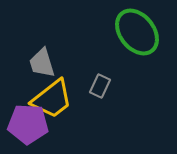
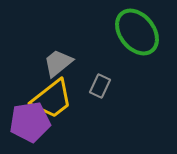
gray trapezoid: moved 16 px right; rotated 68 degrees clockwise
purple pentagon: moved 2 px right, 2 px up; rotated 12 degrees counterclockwise
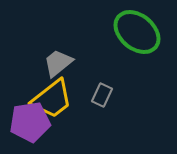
green ellipse: rotated 12 degrees counterclockwise
gray rectangle: moved 2 px right, 9 px down
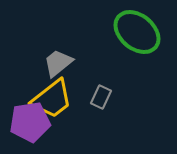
gray rectangle: moved 1 px left, 2 px down
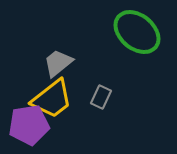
purple pentagon: moved 1 px left, 3 px down
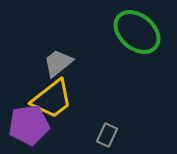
gray rectangle: moved 6 px right, 38 px down
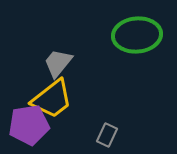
green ellipse: moved 3 px down; rotated 45 degrees counterclockwise
gray trapezoid: rotated 12 degrees counterclockwise
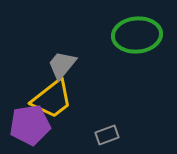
gray trapezoid: moved 4 px right, 2 px down
purple pentagon: moved 1 px right
gray rectangle: rotated 45 degrees clockwise
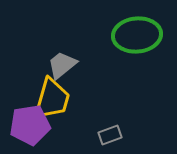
gray trapezoid: rotated 12 degrees clockwise
yellow trapezoid: rotated 36 degrees counterclockwise
gray rectangle: moved 3 px right
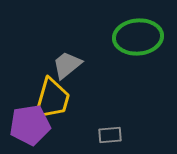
green ellipse: moved 1 px right, 2 px down
gray trapezoid: moved 5 px right
gray rectangle: rotated 15 degrees clockwise
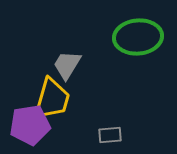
gray trapezoid: rotated 20 degrees counterclockwise
